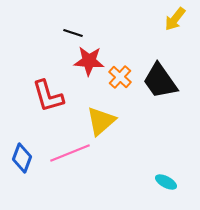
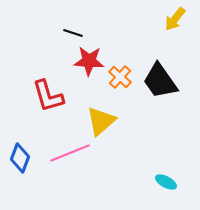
blue diamond: moved 2 px left
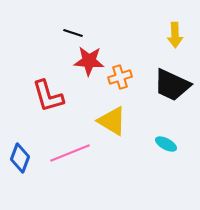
yellow arrow: moved 16 px down; rotated 40 degrees counterclockwise
orange cross: rotated 30 degrees clockwise
black trapezoid: moved 12 px right, 4 px down; rotated 30 degrees counterclockwise
yellow triangle: moved 11 px right; rotated 48 degrees counterclockwise
cyan ellipse: moved 38 px up
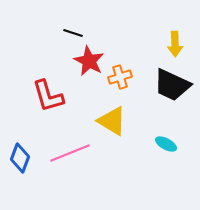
yellow arrow: moved 9 px down
red star: rotated 24 degrees clockwise
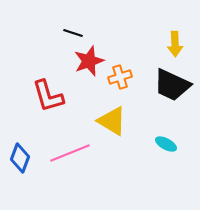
red star: rotated 24 degrees clockwise
